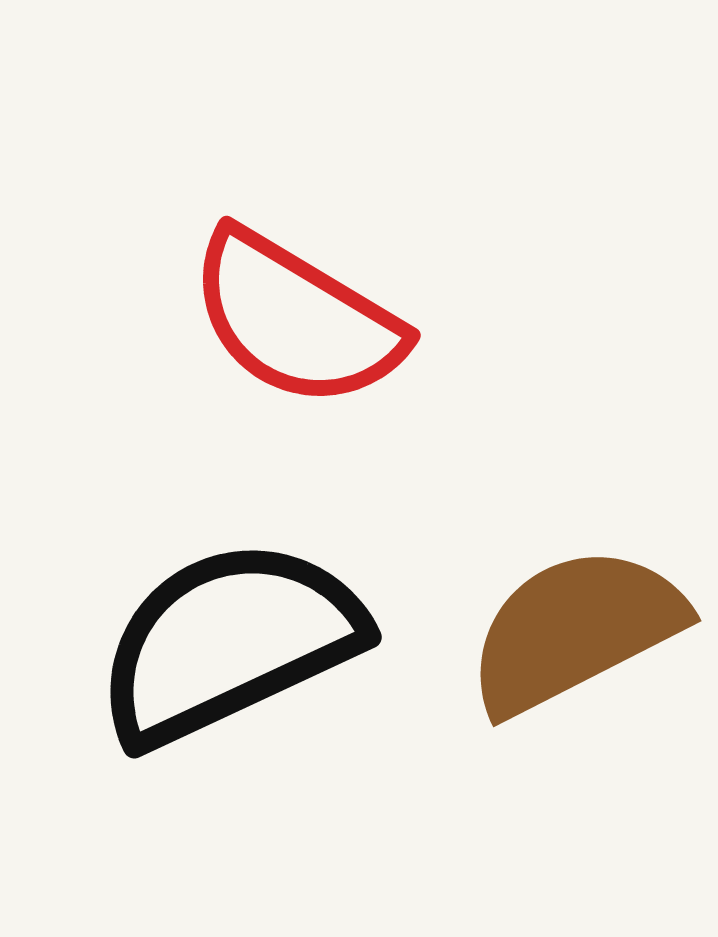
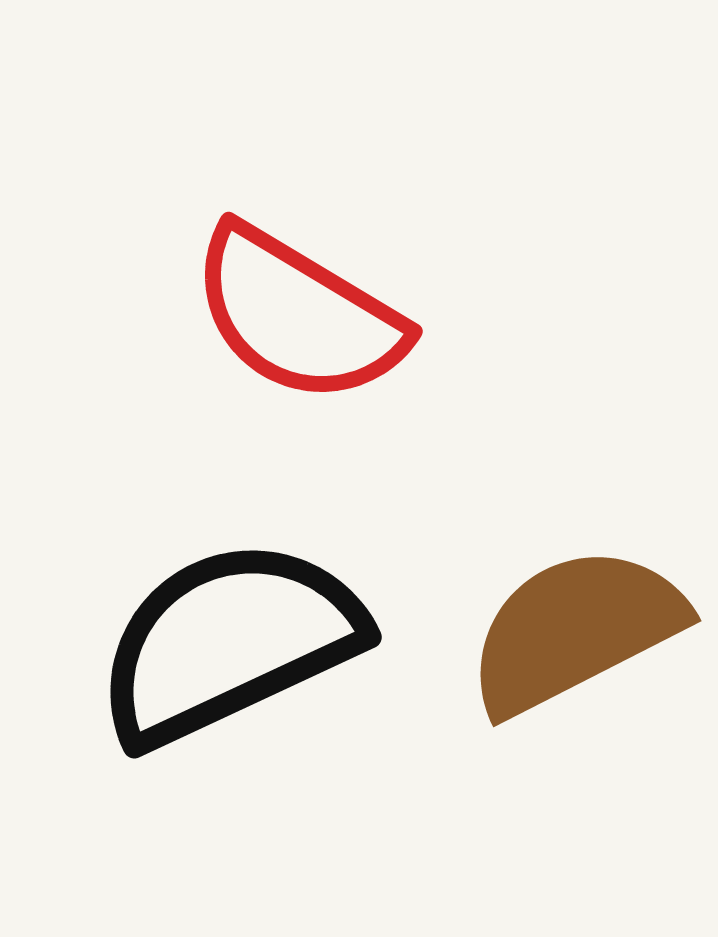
red semicircle: moved 2 px right, 4 px up
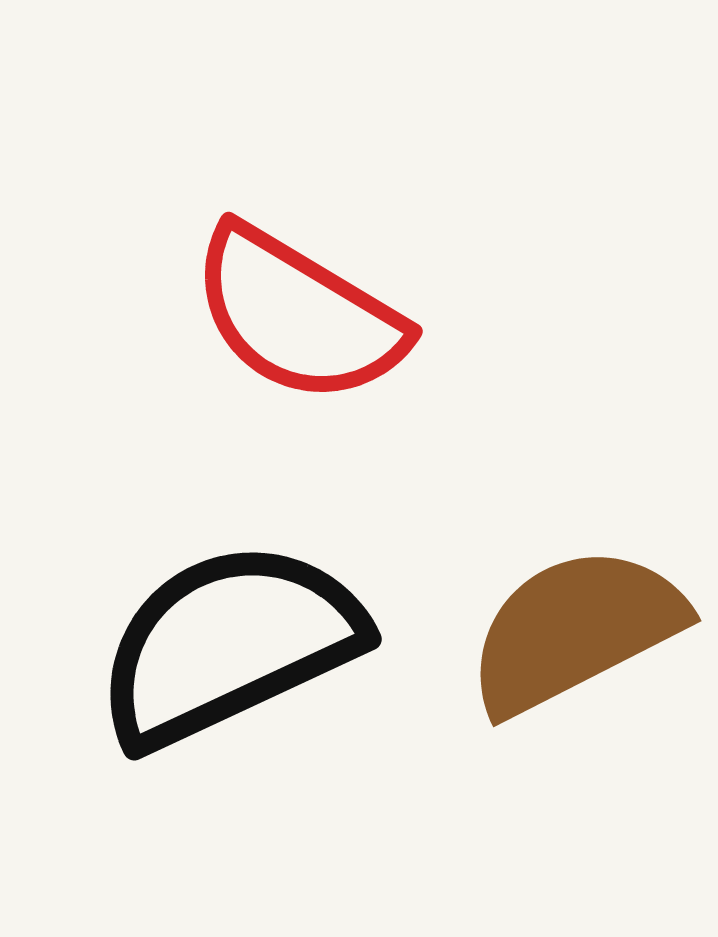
black semicircle: moved 2 px down
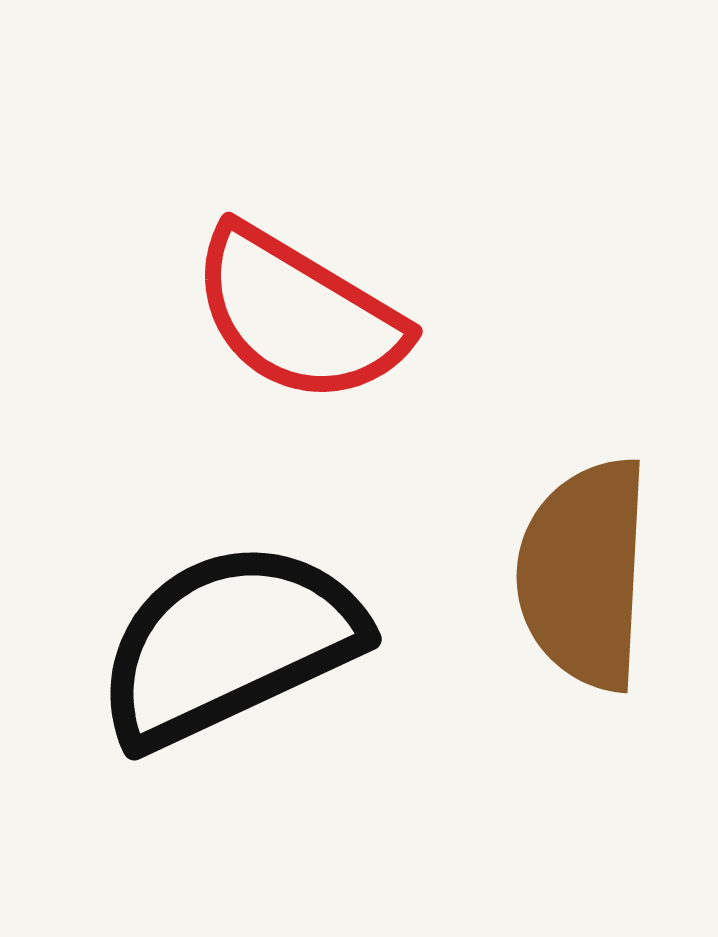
brown semicircle: moved 9 px right, 56 px up; rotated 60 degrees counterclockwise
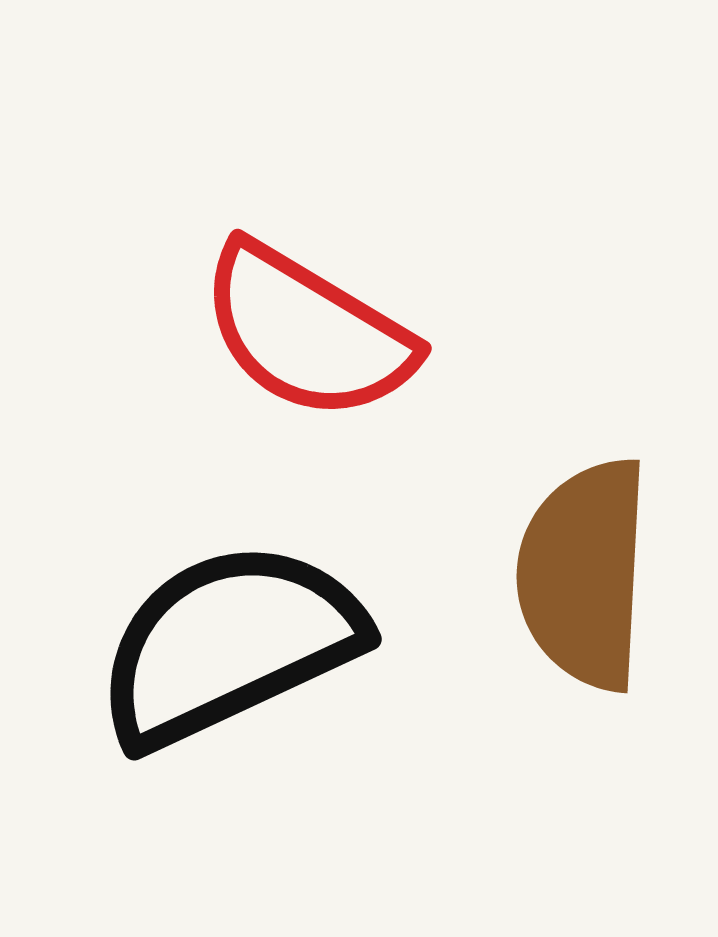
red semicircle: moved 9 px right, 17 px down
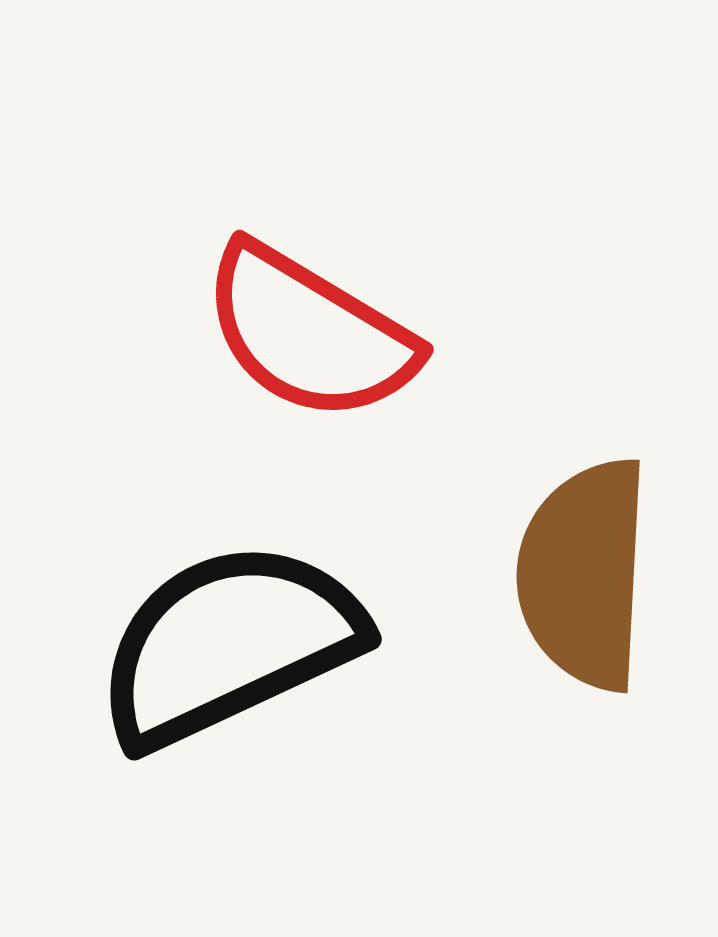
red semicircle: moved 2 px right, 1 px down
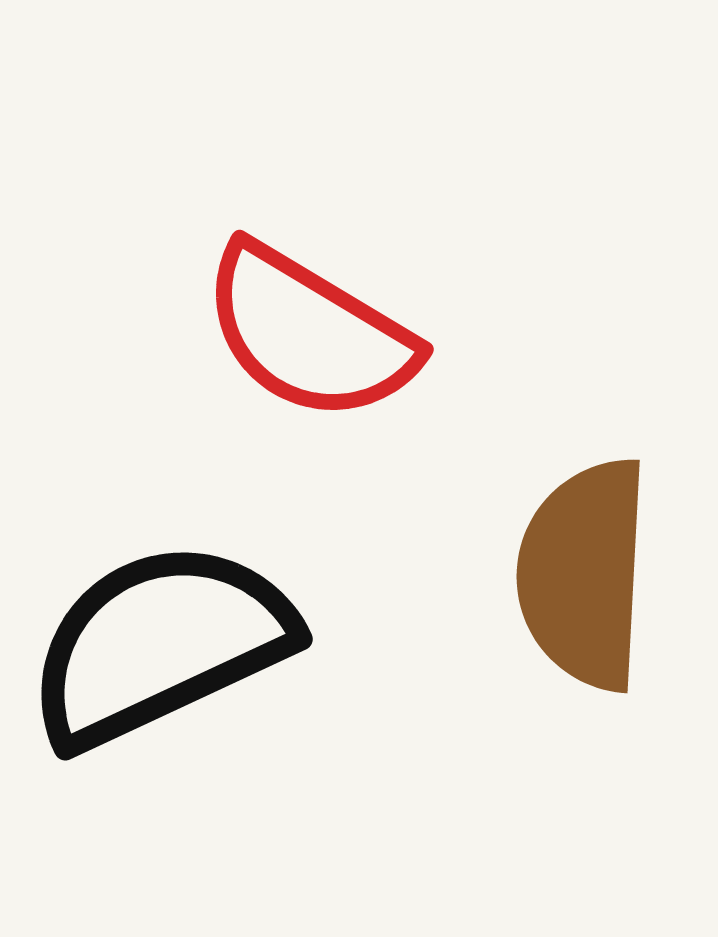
black semicircle: moved 69 px left
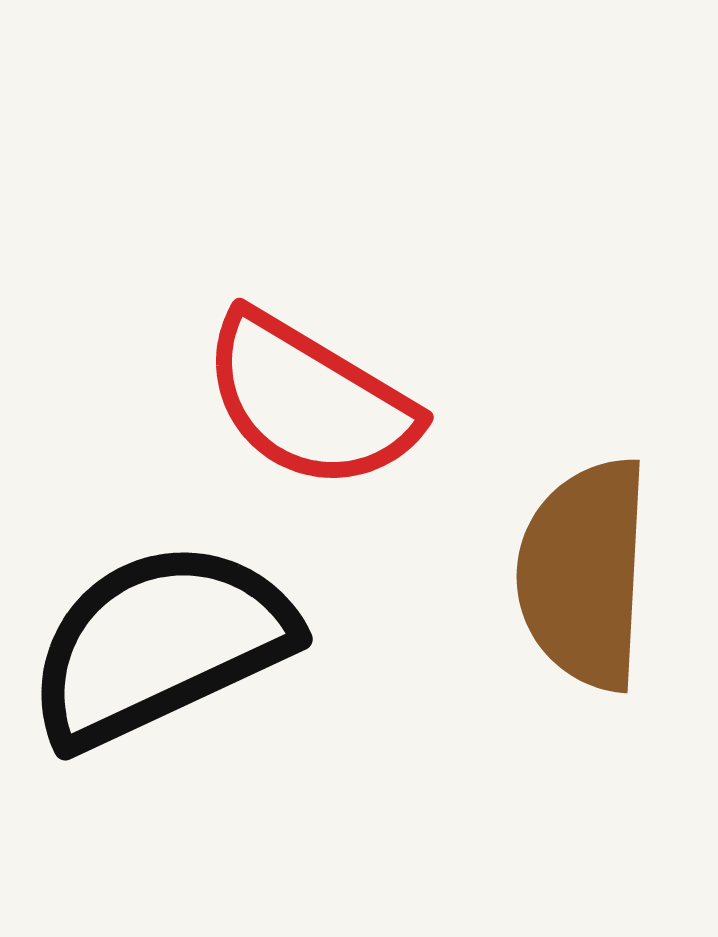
red semicircle: moved 68 px down
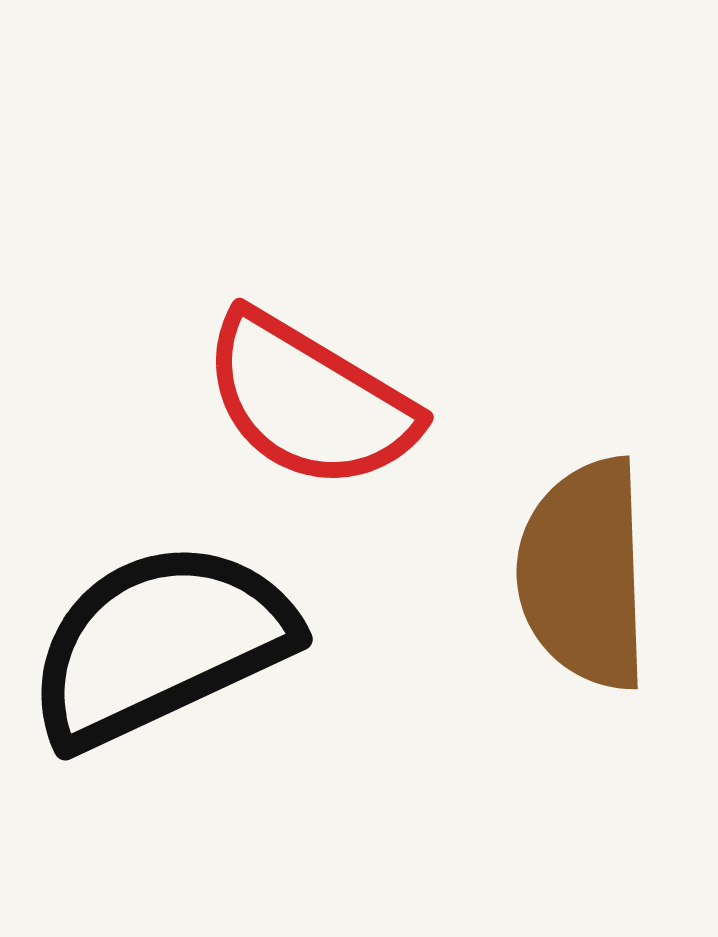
brown semicircle: rotated 5 degrees counterclockwise
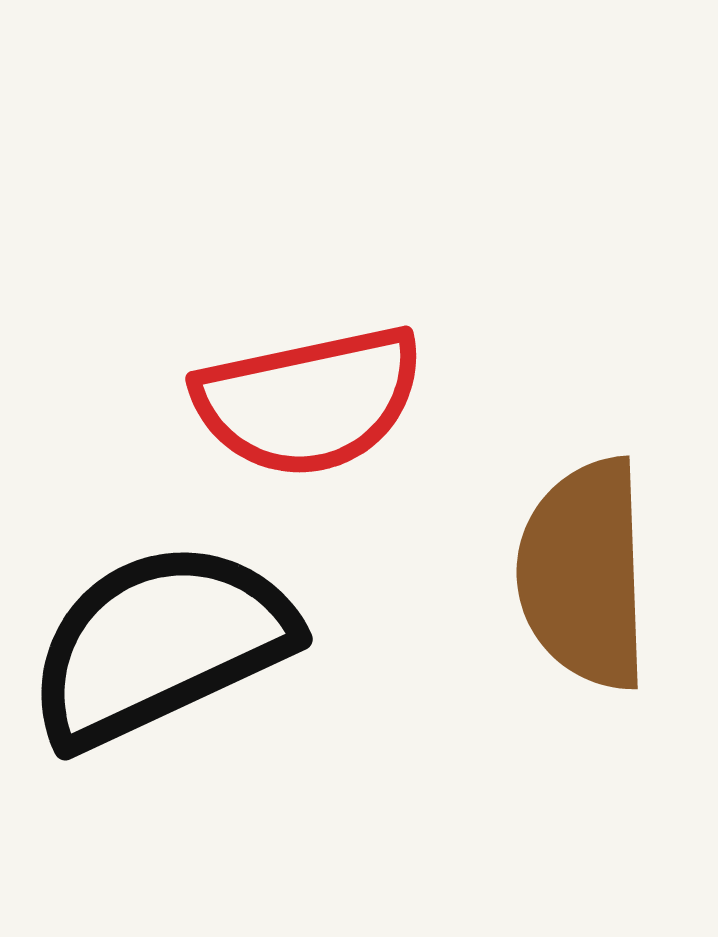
red semicircle: rotated 43 degrees counterclockwise
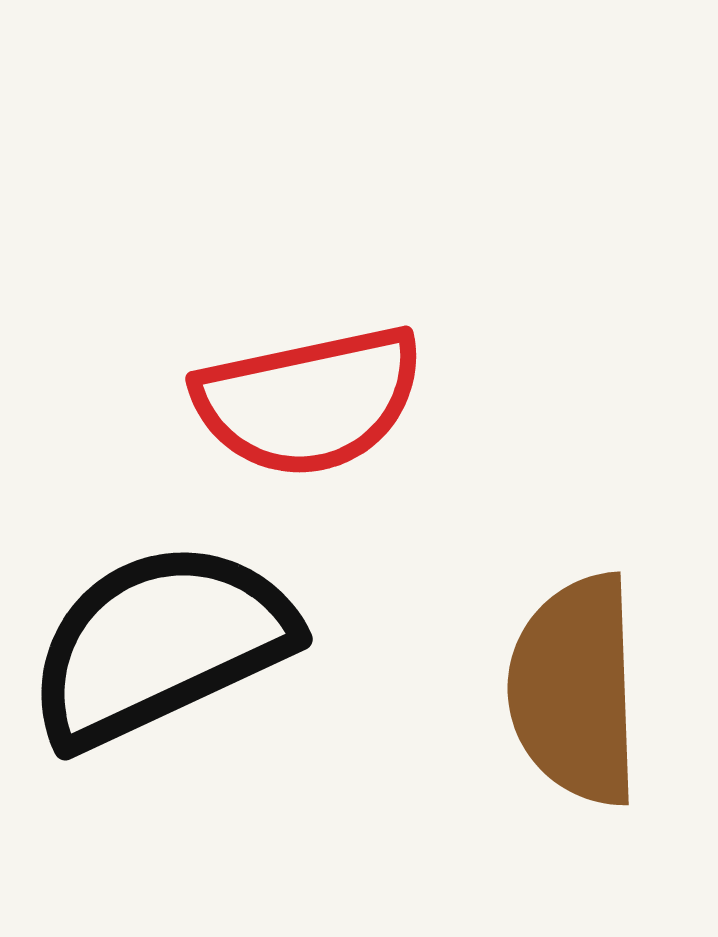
brown semicircle: moved 9 px left, 116 px down
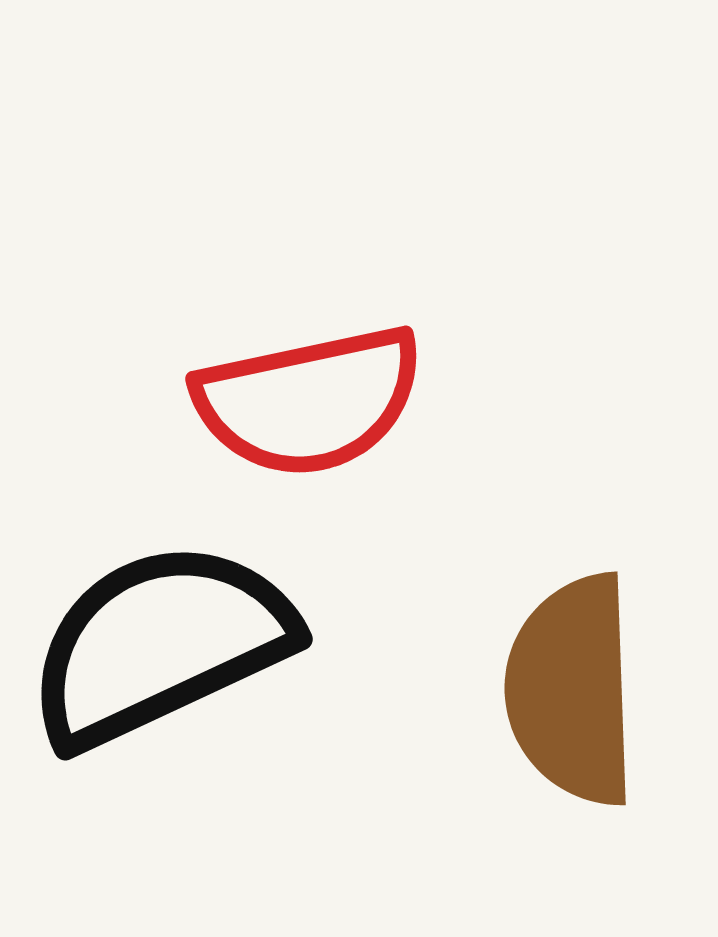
brown semicircle: moved 3 px left
